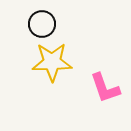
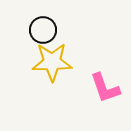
black circle: moved 1 px right, 6 px down
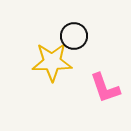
black circle: moved 31 px right, 6 px down
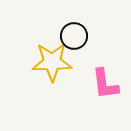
pink L-shape: moved 4 px up; rotated 12 degrees clockwise
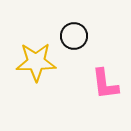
yellow star: moved 16 px left
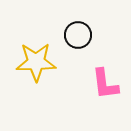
black circle: moved 4 px right, 1 px up
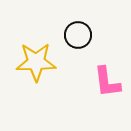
pink L-shape: moved 2 px right, 2 px up
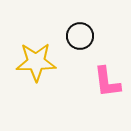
black circle: moved 2 px right, 1 px down
